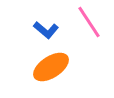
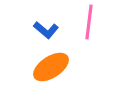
pink line: rotated 40 degrees clockwise
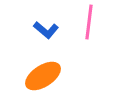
orange ellipse: moved 8 px left, 9 px down
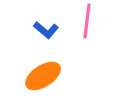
pink line: moved 2 px left, 1 px up
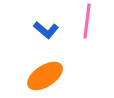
orange ellipse: moved 2 px right
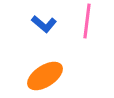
blue L-shape: moved 2 px left, 6 px up
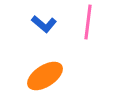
pink line: moved 1 px right, 1 px down
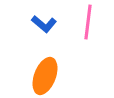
orange ellipse: rotated 36 degrees counterclockwise
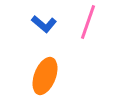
pink line: rotated 12 degrees clockwise
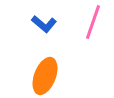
pink line: moved 5 px right
